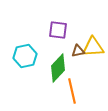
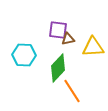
brown triangle: moved 10 px left, 12 px up
cyan hexagon: moved 1 px left, 1 px up; rotated 15 degrees clockwise
orange line: rotated 20 degrees counterclockwise
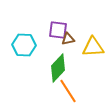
cyan hexagon: moved 10 px up
orange line: moved 4 px left
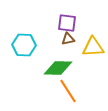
purple square: moved 9 px right, 7 px up
green diamond: rotated 48 degrees clockwise
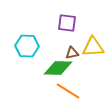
brown triangle: moved 4 px right, 14 px down
cyan hexagon: moved 3 px right, 1 px down
orange line: rotated 25 degrees counterclockwise
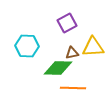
purple square: rotated 36 degrees counterclockwise
orange line: moved 5 px right, 3 px up; rotated 30 degrees counterclockwise
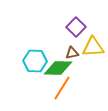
purple square: moved 9 px right, 4 px down; rotated 18 degrees counterclockwise
cyan hexagon: moved 8 px right, 15 px down
orange line: moved 11 px left; rotated 60 degrees counterclockwise
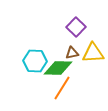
yellow triangle: moved 6 px down
